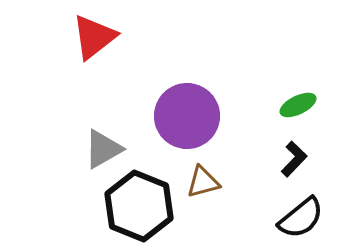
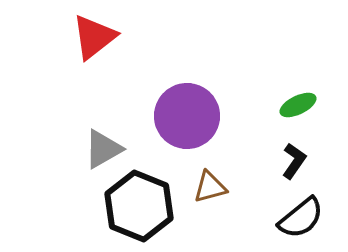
black L-shape: moved 2 px down; rotated 9 degrees counterclockwise
brown triangle: moved 7 px right, 5 px down
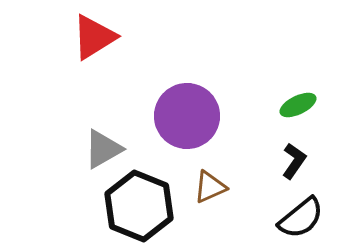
red triangle: rotated 6 degrees clockwise
brown triangle: rotated 9 degrees counterclockwise
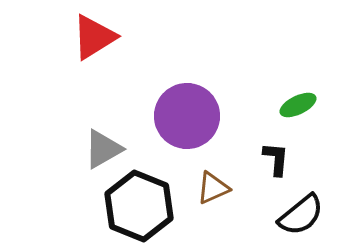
black L-shape: moved 18 px left, 2 px up; rotated 30 degrees counterclockwise
brown triangle: moved 3 px right, 1 px down
black semicircle: moved 3 px up
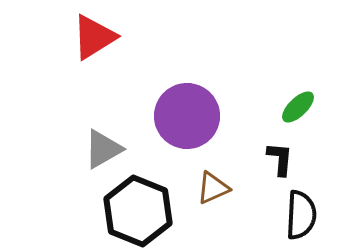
green ellipse: moved 2 px down; rotated 18 degrees counterclockwise
black L-shape: moved 4 px right
black hexagon: moved 1 px left, 5 px down
black semicircle: rotated 48 degrees counterclockwise
